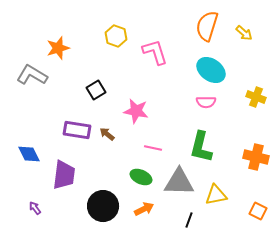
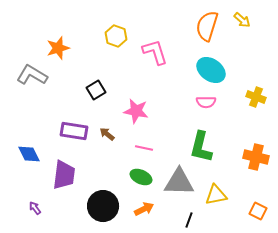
yellow arrow: moved 2 px left, 13 px up
purple rectangle: moved 3 px left, 1 px down
pink line: moved 9 px left
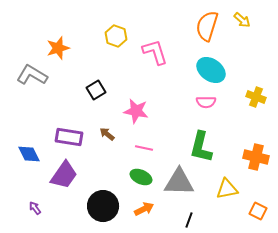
purple rectangle: moved 5 px left, 6 px down
purple trapezoid: rotated 28 degrees clockwise
yellow triangle: moved 11 px right, 6 px up
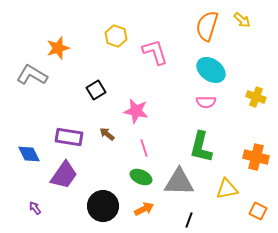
pink line: rotated 60 degrees clockwise
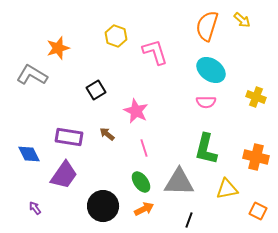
pink star: rotated 15 degrees clockwise
green L-shape: moved 5 px right, 2 px down
green ellipse: moved 5 px down; rotated 30 degrees clockwise
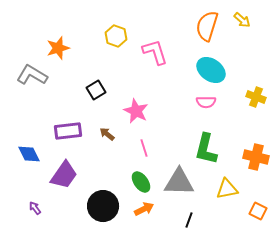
purple rectangle: moved 1 px left, 6 px up; rotated 16 degrees counterclockwise
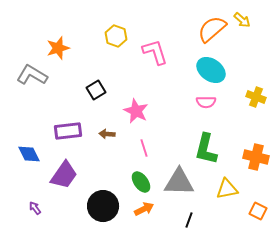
orange semicircle: moved 5 px right, 3 px down; rotated 32 degrees clockwise
brown arrow: rotated 35 degrees counterclockwise
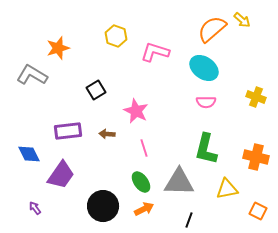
pink L-shape: rotated 56 degrees counterclockwise
cyan ellipse: moved 7 px left, 2 px up
purple trapezoid: moved 3 px left
